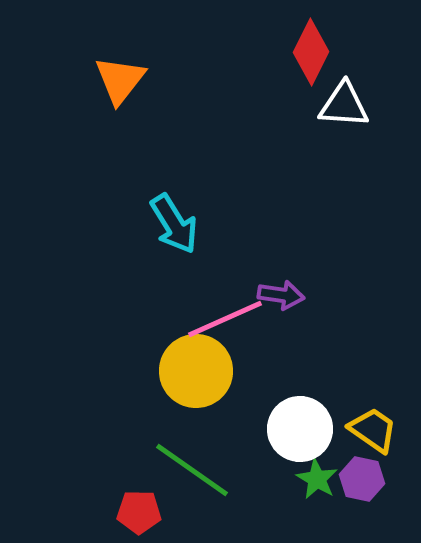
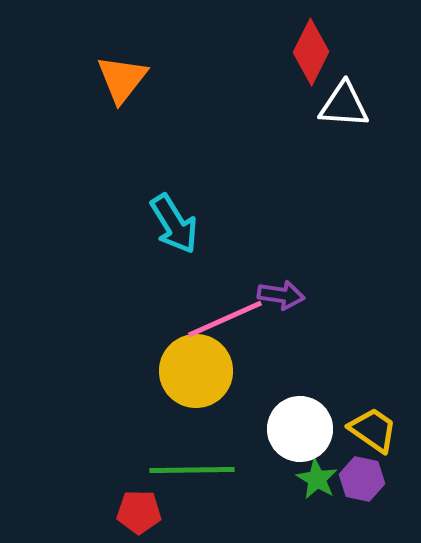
orange triangle: moved 2 px right, 1 px up
green line: rotated 36 degrees counterclockwise
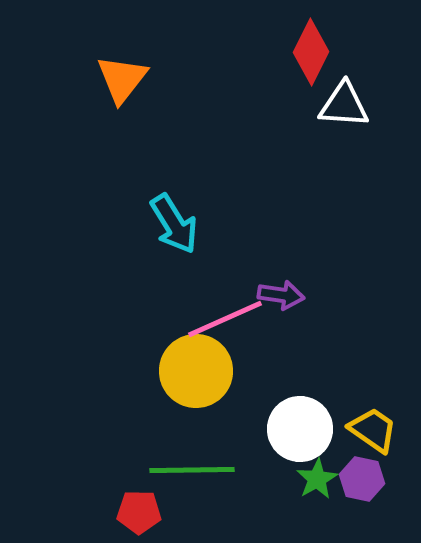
green star: rotated 12 degrees clockwise
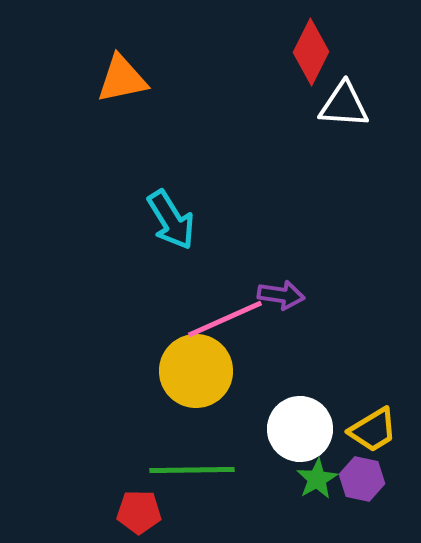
orange triangle: rotated 40 degrees clockwise
cyan arrow: moved 3 px left, 4 px up
yellow trapezoid: rotated 114 degrees clockwise
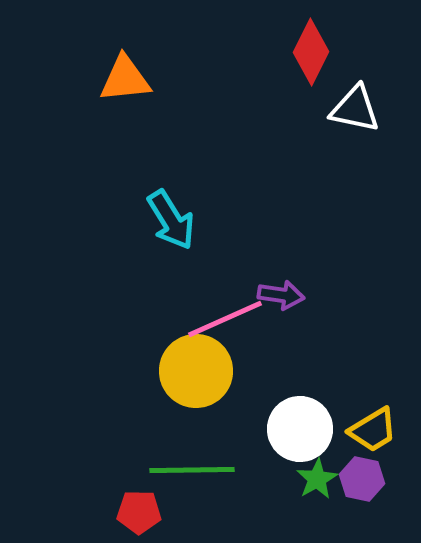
orange triangle: moved 3 px right; rotated 6 degrees clockwise
white triangle: moved 11 px right, 4 px down; rotated 8 degrees clockwise
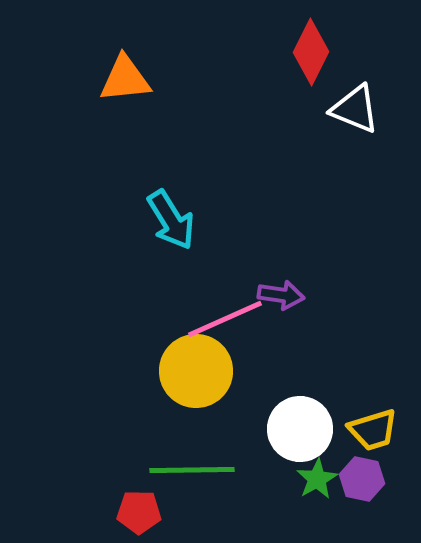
white triangle: rotated 10 degrees clockwise
yellow trapezoid: rotated 14 degrees clockwise
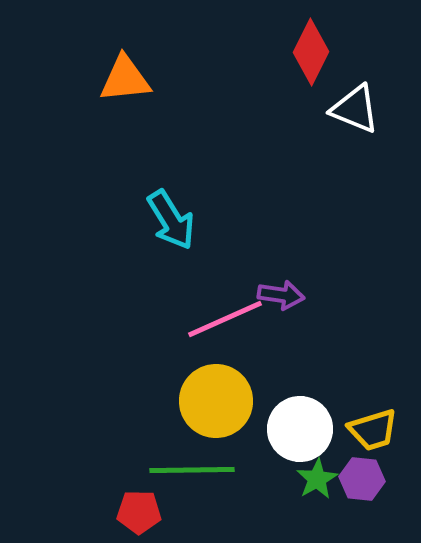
yellow circle: moved 20 px right, 30 px down
purple hexagon: rotated 6 degrees counterclockwise
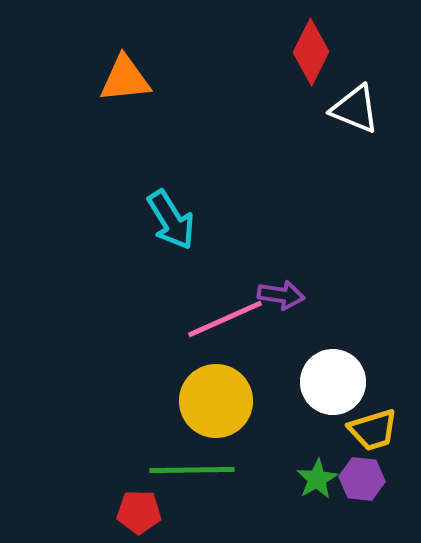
white circle: moved 33 px right, 47 px up
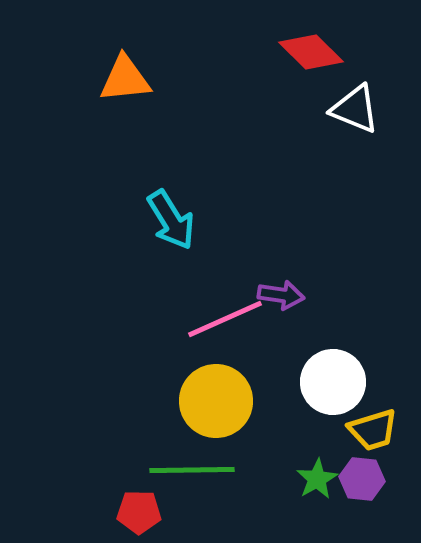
red diamond: rotated 72 degrees counterclockwise
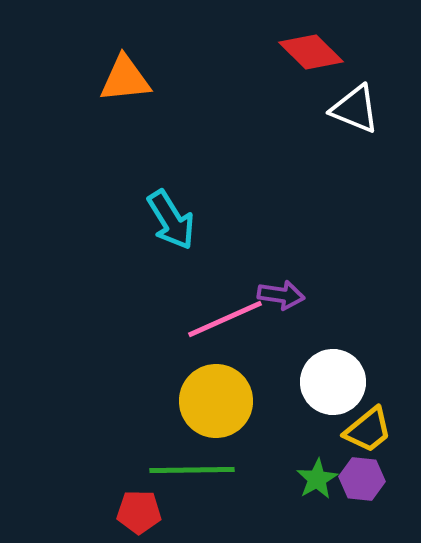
yellow trapezoid: moved 5 px left; rotated 22 degrees counterclockwise
